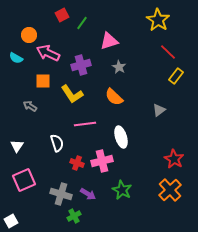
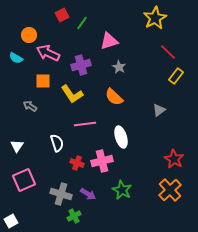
yellow star: moved 3 px left, 2 px up; rotated 10 degrees clockwise
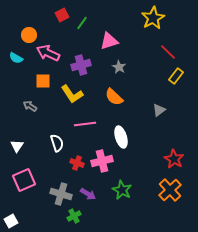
yellow star: moved 2 px left
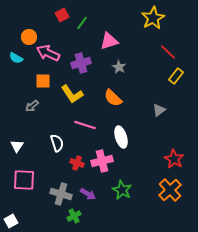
orange circle: moved 2 px down
purple cross: moved 2 px up
orange semicircle: moved 1 px left, 1 px down
gray arrow: moved 2 px right; rotated 72 degrees counterclockwise
pink line: moved 1 px down; rotated 25 degrees clockwise
pink square: rotated 25 degrees clockwise
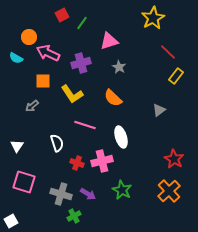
pink square: moved 2 px down; rotated 15 degrees clockwise
orange cross: moved 1 px left, 1 px down
